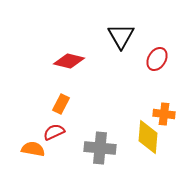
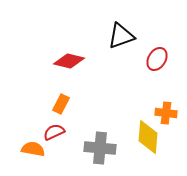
black triangle: rotated 40 degrees clockwise
orange cross: moved 2 px right, 1 px up
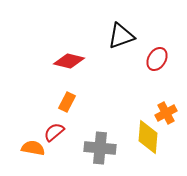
orange rectangle: moved 6 px right, 2 px up
orange cross: rotated 35 degrees counterclockwise
red semicircle: rotated 15 degrees counterclockwise
orange semicircle: moved 1 px up
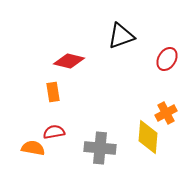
red ellipse: moved 10 px right
orange rectangle: moved 14 px left, 10 px up; rotated 36 degrees counterclockwise
red semicircle: rotated 30 degrees clockwise
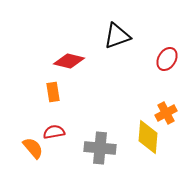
black triangle: moved 4 px left
orange semicircle: rotated 40 degrees clockwise
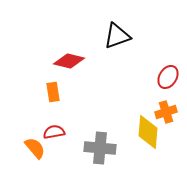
red ellipse: moved 1 px right, 18 px down
orange cross: moved 1 px up; rotated 10 degrees clockwise
yellow diamond: moved 5 px up
orange semicircle: moved 2 px right
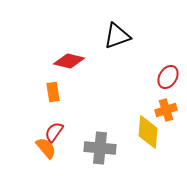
orange cross: moved 2 px up
red semicircle: rotated 45 degrees counterclockwise
orange semicircle: moved 11 px right
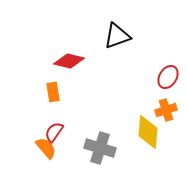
gray cross: rotated 12 degrees clockwise
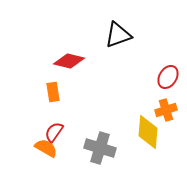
black triangle: moved 1 px right, 1 px up
orange semicircle: rotated 20 degrees counterclockwise
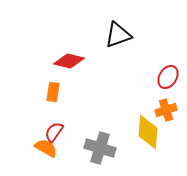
orange rectangle: rotated 18 degrees clockwise
